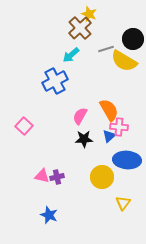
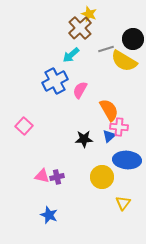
pink semicircle: moved 26 px up
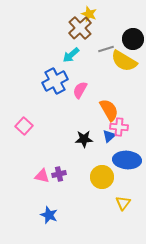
purple cross: moved 2 px right, 3 px up
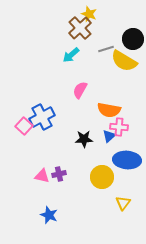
blue cross: moved 13 px left, 36 px down
orange semicircle: rotated 130 degrees clockwise
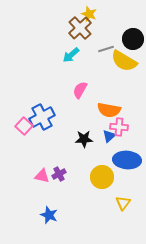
purple cross: rotated 16 degrees counterclockwise
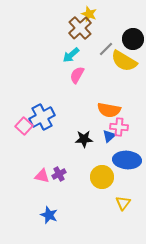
gray line: rotated 28 degrees counterclockwise
pink semicircle: moved 3 px left, 15 px up
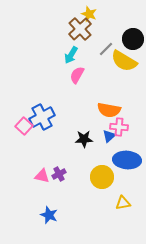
brown cross: moved 1 px down
cyan arrow: rotated 18 degrees counterclockwise
yellow triangle: rotated 42 degrees clockwise
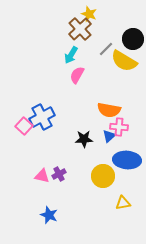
yellow circle: moved 1 px right, 1 px up
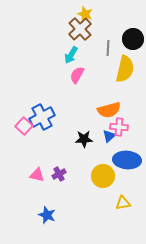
yellow star: moved 4 px left
gray line: moved 2 px right, 1 px up; rotated 42 degrees counterclockwise
yellow semicircle: moved 1 px right, 8 px down; rotated 108 degrees counterclockwise
orange semicircle: rotated 25 degrees counterclockwise
pink triangle: moved 5 px left, 1 px up
blue star: moved 2 px left
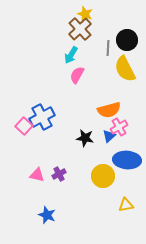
black circle: moved 6 px left, 1 px down
yellow semicircle: rotated 140 degrees clockwise
pink cross: rotated 36 degrees counterclockwise
black star: moved 1 px right, 1 px up; rotated 12 degrees clockwise
yellow triangle: moved 3 px right, 2 px down
